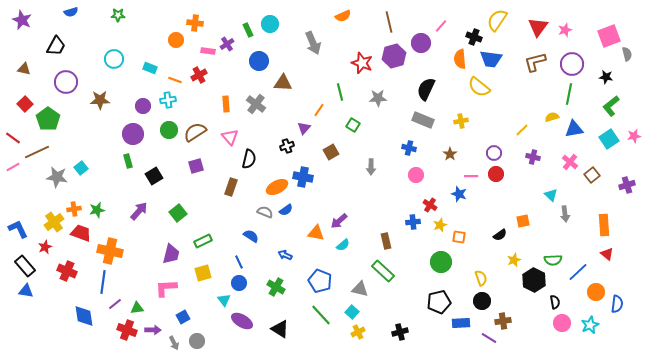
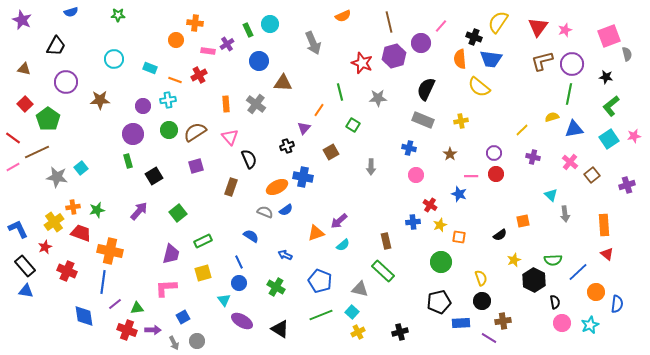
yellow semicircle at (497, 20): moved 1 px right, 2 px down
brown L-shape at (535, 62): moved 7 px right, 1 px up
black semicircle at (249, 159): rotated 36 degrees counterclockwise
orange cross at (74, 209): moved 1 px left, 2 px up
orange triangle at (316, 233): rotated 30 degrees counterclockwise
green line at (321, 315): rotated 70 degrees counterclockwise
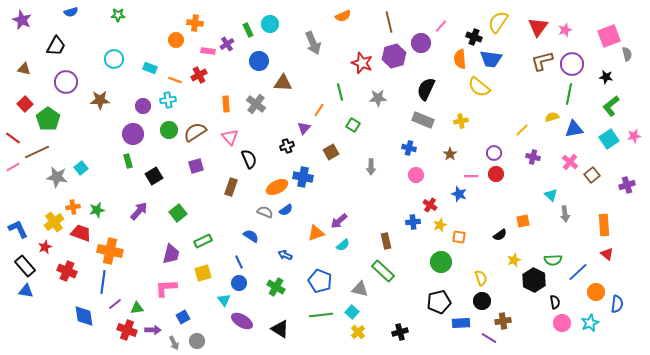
green line at (321, 315): rotated 15 degrees clockwise
cyan star at (590, 325): moved 2 px up
yellow cross at (358, 332): rotated 16 degrees counterclockwise
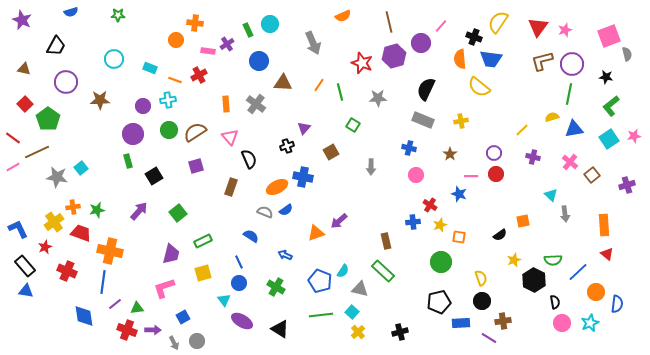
orange line at (319, 110): moved 25 px up
cyan semicircle at (343, 245): moved 26 px down; rotated 16 degrees counterclockwise
pink L-shape at (166, 288): moved 2 px left; rotated 15 degrees counterclockwise
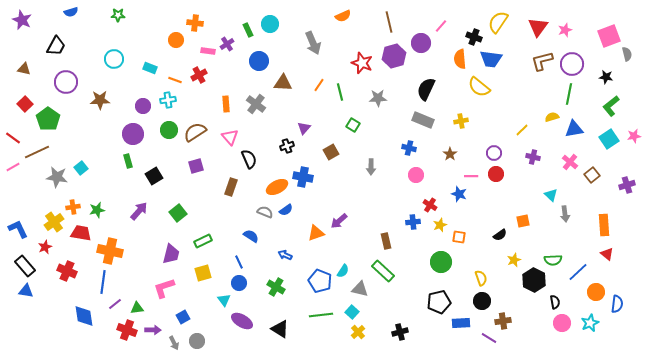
red trapezoid at (81, 233): rotated 10 degrees counterclockwise
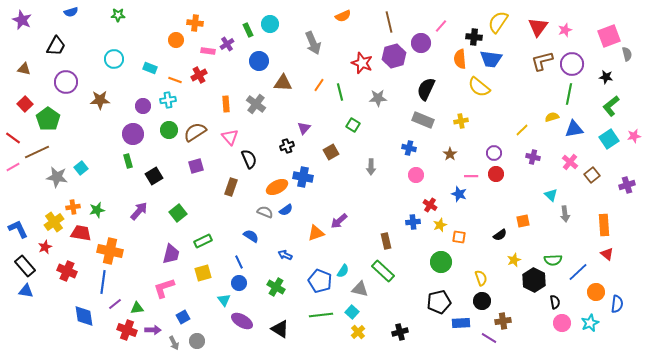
black cross at (474, 37): rotated 14 degrees counterclockwise
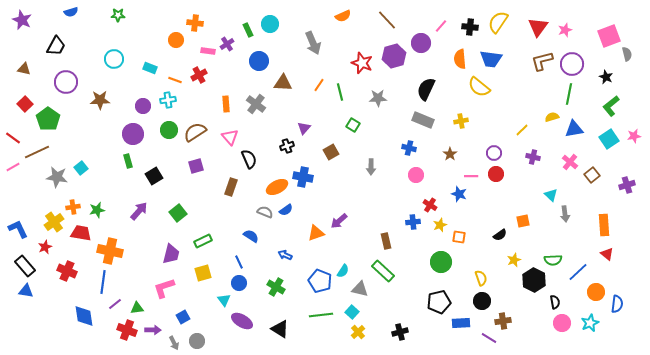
brown line at (389, 22): moved 2 px left, 2 px up; rotated 30 degrees counterclockwise
black cross at (474, 37): moved 4 px left, 10 px up
black star at (606, 77): rotated 16 degrees clockwise
